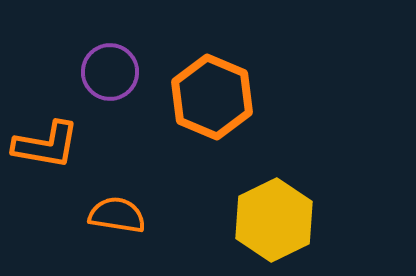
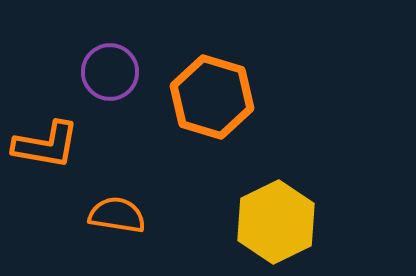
orange hexagon: rotated 6 degrees counterclockwise
yellow hexagon: moved 2 px right, 2 px down
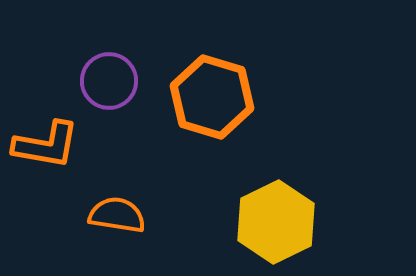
purple circle: moved 1 px left, 9 px down
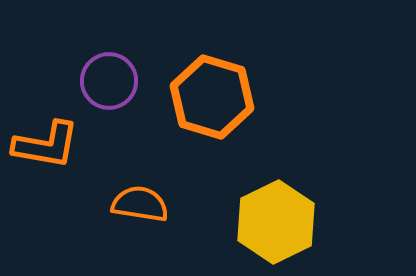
orange semicircle: moved 23 px right, 11 px up
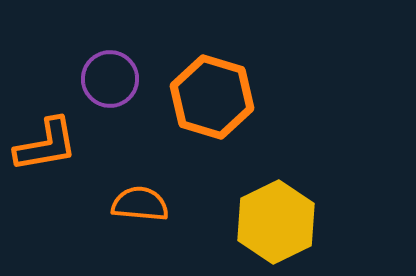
purple circle: moved 1 px right, 2 px up
orange L-shape: rotated 20 degrees counterclockwise
orange semicircle: rotated 4 degrees counterclockwise
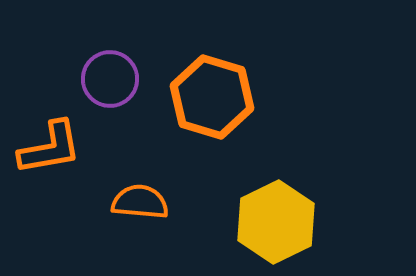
orange L-shape: moved 4 px right, 3 px down
orange semicircle: moved 2 px up
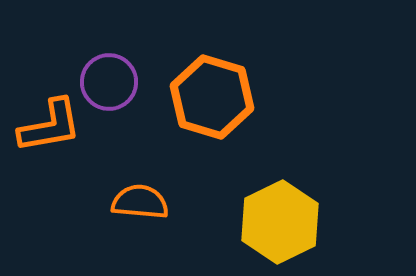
purple circle: moved 1 px left, 3 px down
orange L-shape: moved 22 px up
yellow hexagon: moved 4 px right
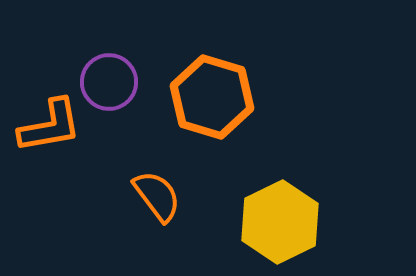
orange semicircle: moved 17 px right, 6 px up; rotated 48 degrees clockwise
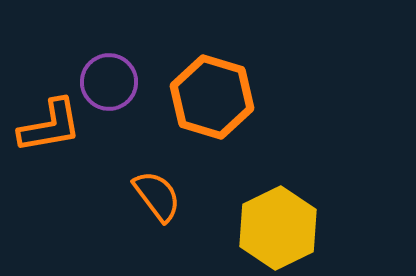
yellow hexagon: moved 2 px left, 6 px down
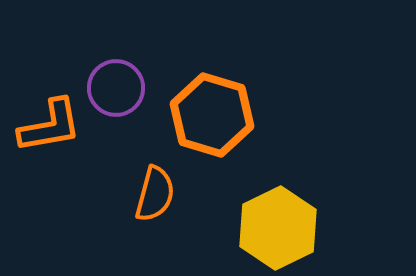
purple circle: moved 7 px right, 6 px down
orange hexagon: moved 18 px down
orange semicircle: moved 2 px left, 2 px up; rotated 52 degrees clockwise
